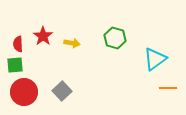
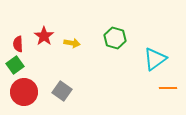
red star: moved 1 px right
green square: rotated 30 degrees counterclockwise
gray square: rotated 12 degrees counterclockwise
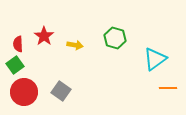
yellow arrow: moved 3 px right, 2 px down
gray square: moved 1 px left
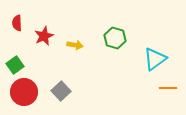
red star: rotated 12 degrees clockwise
red semicircle: moved 1 px left, 21 px up
gray square: rotated 12 degrees clockwise
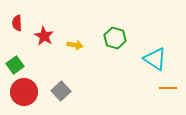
red star: rotated 18 degrees counterclockwise
cyan triangle: rotated 50 degrees counterclockwise
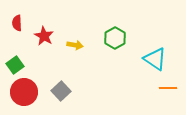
green hexagon: rotated 15 degrees clockwise
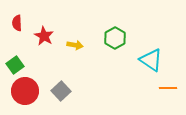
cyan triangle: moved 4 px left, 1 px down
red circle: moved 1 px right, 1 px up
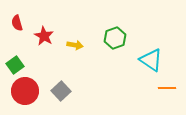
red semicircle: rotated 14 degrees counterclockwise
green hexagon: rotated 10 degrees clockwise
orange line: moved 1 px left
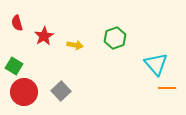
red star: rotated 12 degrees clockwise
cyan triangle: moved 5 px right, 4 px down; rotated 15 degrees clockwise
green square: moved 1 px left, 1 px down; rotated 24 degrees counterclockwise
red circle: moved 1 px left, 1 px down
